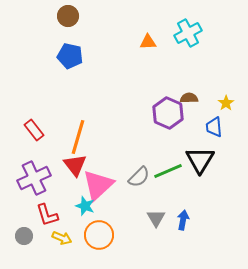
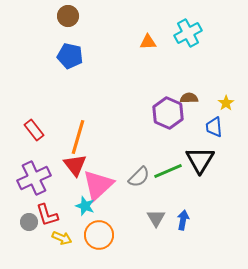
gray circle: moved 5 px right, 14 px up
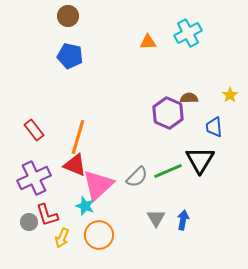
yellow star: moved 4 px right, 8 px up
red triangle: rotated 30 degrees counterclockwise
gray semicircle: moved 2 px left
yellow arrow: rotated 90 degrees clockwise
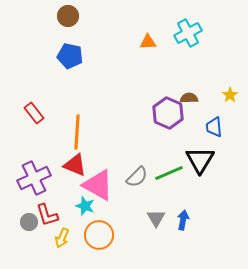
red rectangle: moved 17 px up
orange line: moved 1 px left, 5 px up; rotated 12 degrees counterclockwise
green line: moved 1 px right, 2 px down
pink triangle: rotated 48 degrees counterclockwise
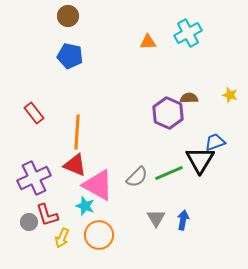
yellow star: rotated 21 degrees counterclockwise
blue trapezoid: moved 1 px right, 15 px down; rotated 75 degrees clockwise
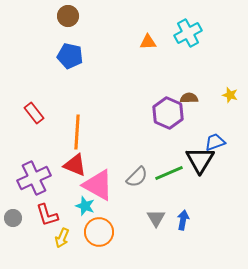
gray circle: moved 16 px left, 4 px up
orange circle: moved 3 px up
